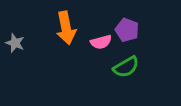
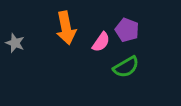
pink semicircle: rotated 40 degrees counterclockwise
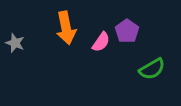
purple pentagon: moved 1 px down; rotated 15 degrees clockwise
green semicircle: moved 26 px right, 2 px down
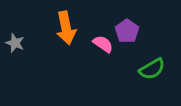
pink semicircle: moved 2 px right, 2 px down; rotated 90 degrees counterclockwise
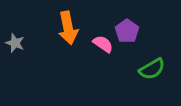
orange arrow: moved 2 px right
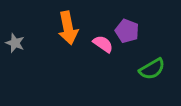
purple pentagon: rotated 15 degrees counterclockwise
